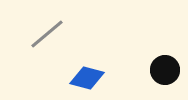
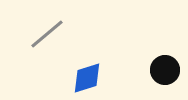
blue diamond: rotated 32 degrees counterclockwise
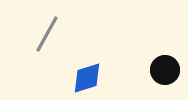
gray line: rotated 21 degrees counterclockwise
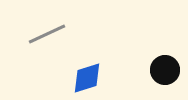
gray line: rotated 36 degrees clockwise
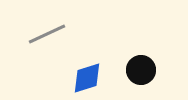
black circle: moved 24 px left
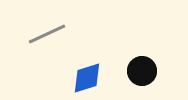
black circle: moved 1 px right, 1 px down
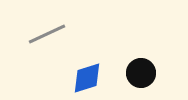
black circle: moved 1 px left, 2 px down
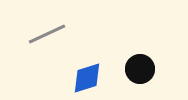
black circle: moved 1 px left, 4 px up
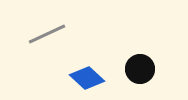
blue diamond: rotated 60 degrees clockwise
